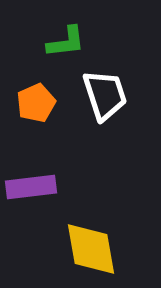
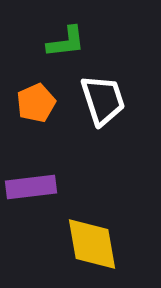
white trapezoid: moved 2 px left, 5 px down
yellow diamond: moved 1 px right, 5 px up
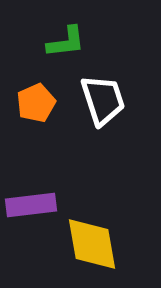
purple rectangle: moved 18 px down
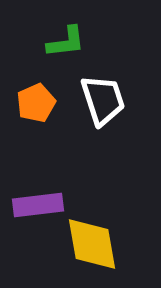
purple rectangle: moved 7 px right
